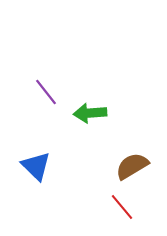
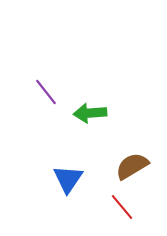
blue triangle: moved 32 px right, 13 px down; rotated 20 degrees clockwise
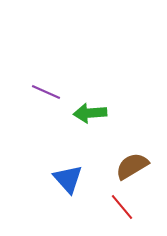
purple line: rotated 28 degrees counterclockwise
blue triangle: rotated 16 degrees counterclockwise
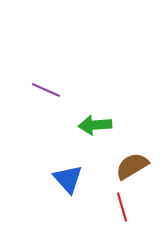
purple line: moved 2 px up
green arrow: moved 5 px right, 12 px down
red line: rotated 24 degrees clockwise
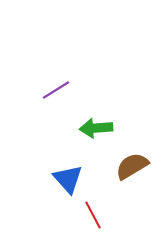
purple line: moved 10 px right; rotated 56 degrees counterclockwise
green arrow: moved 1 px right, 3 px down
red line: moved 29 px left, 8 px down; rotated 12 degrees counterclockwise
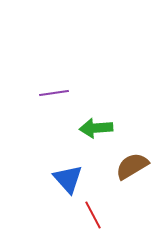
purple line: moved 2 px left, 3 px down; rotated 24 degrees clockwise
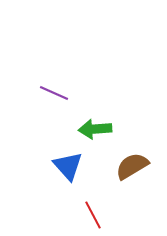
purple line: rotated 32 degrees clockwise
green arrow: moved 1 px left, 1 px down
blue triangle: moved 13 px up
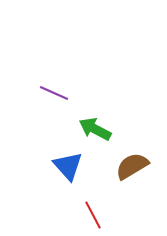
green arrow: rotated 32 degrees clockwise
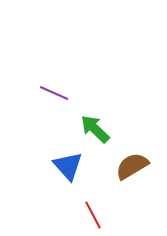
green arrow: rotated 16 degrees clockwise
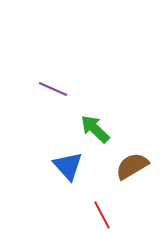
purple line: moved 1 px left, 4 px up
red line: moved 9 px right
